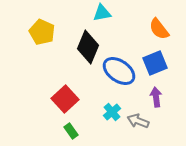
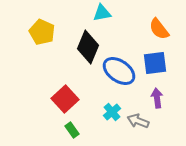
blue square: rotated 15 degrees clockwise
purple arrow: moved 1 px right, 1 px down
green rectangle: moved 1 px right, 1 px up
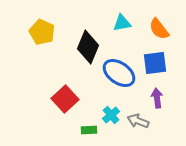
cyan triangle: moved 20 px right, 10 px down
blue ellipse: moved 2 px down
cyan cross: moved 1 px left, 3 px down
green rectangle: moved 17 px right; rotated 56 degrees counterclockwise
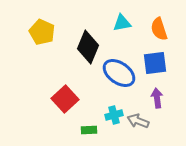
orange semicircle: rotated 20 degrees clockwise
cyan cross: moved 3 px right; rotated 24 degrees clockwise
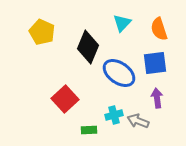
cyan triangle: rotated 36 degrees counterclockwise
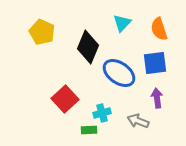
cyan cross: moved 12 px left, 2 px up
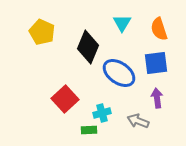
cyan triangle: rotated 12 degrees counterclockwise
blue square: moved 1 px right
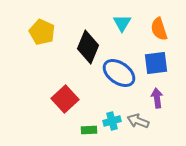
cyan cross: moved 10 px right, 8 px down
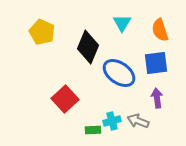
orange semicircle: moved 1 px right, 1 px down
green rectangle: moved 4 px right
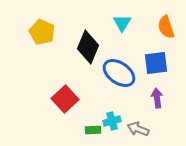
orange semicircle: moved 6 px right, 3 px up
gray arrow: moved 8 px down
